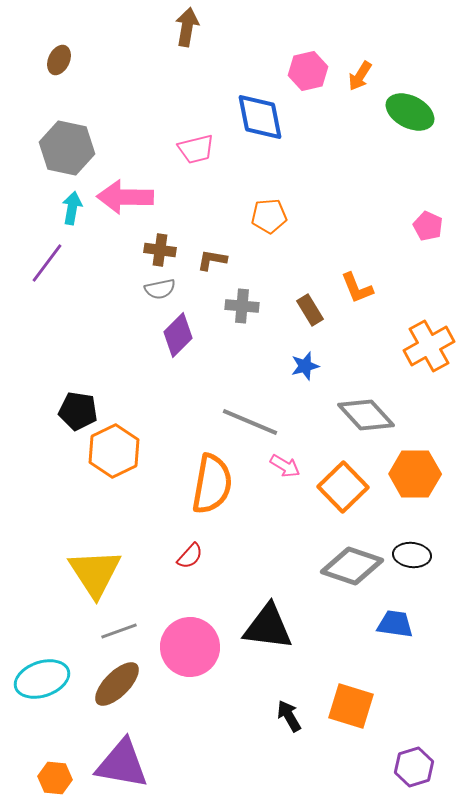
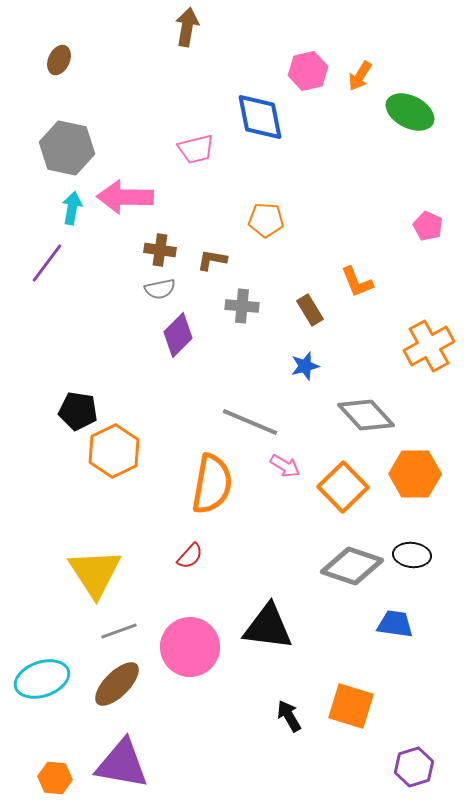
orange pentagon at (269, 216): moved 3 px left, 4 px down; rotated 8 degrees clockwise
orange L-shape at (357, 288): moved 6 px up
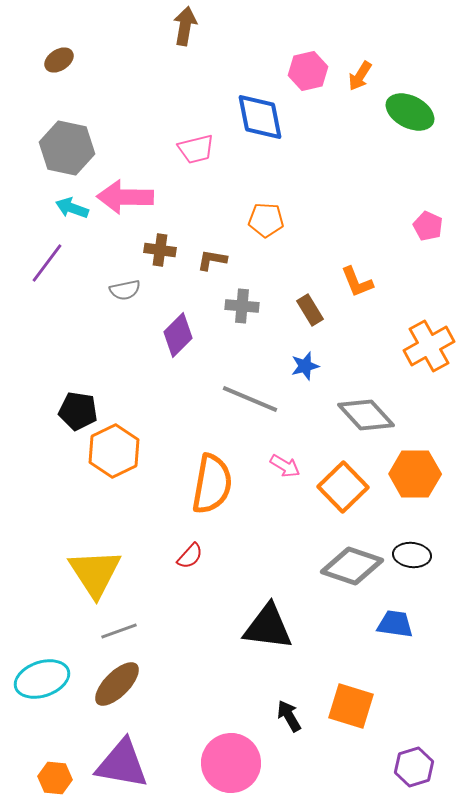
brown arrow at (187, 27): moved 2 px left, 1 px up
brown ellipse at (59, 60): rotated 32 degrees clockwise
cyan arrow at (72, 208): rotated 80 degrees counterclockwise
gray semicircle at (160, 289): moved 35 px left, 1 px down
gray line at (250, 422): moved 23 px up
pink circle at (190, 647): moved 41 px right, 116 px down
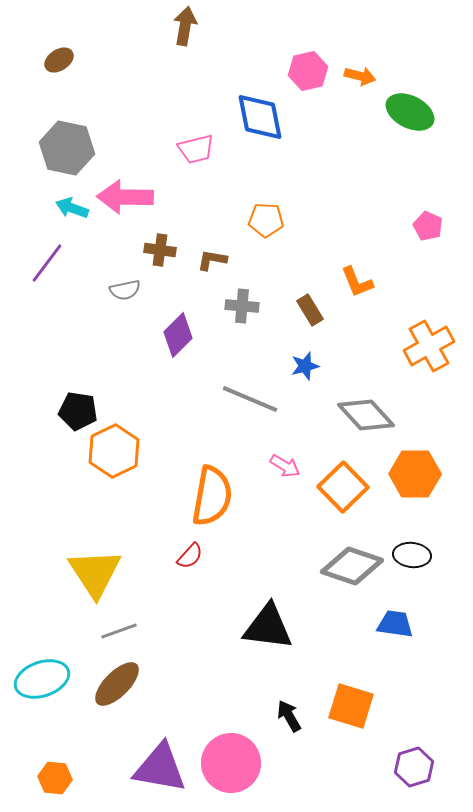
orange arrow at (360, 76): rotated 108 degrees counterclockwise
orange semicircle at (212, 484): moved 12 px down
purple triangle at (122, 764): moved 38 px right, 4 px down
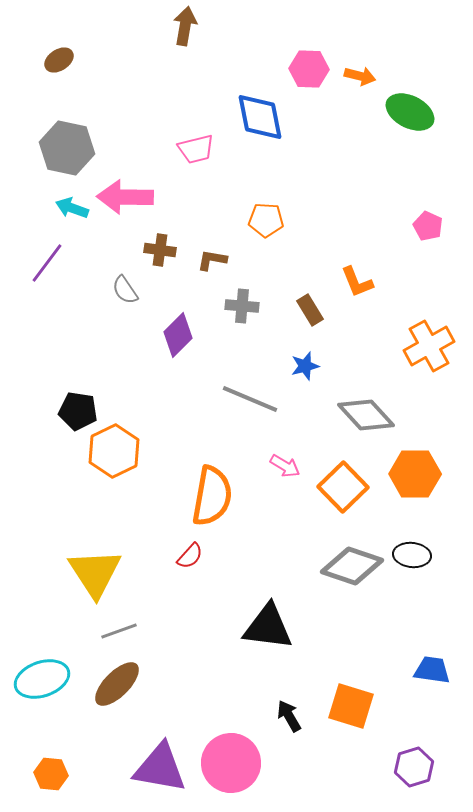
pink hexagon at (308, 71): moved 1 px right, 2 px up; rotated 15 degrees clockwise
gray semicircle at (125, 290): rotated 68 degrees clockwise
blue trapezoid at (395, 624): moved 37 px right, 46 px down
orange hexagon at (55, 778): moved 4 px left, 4 px up
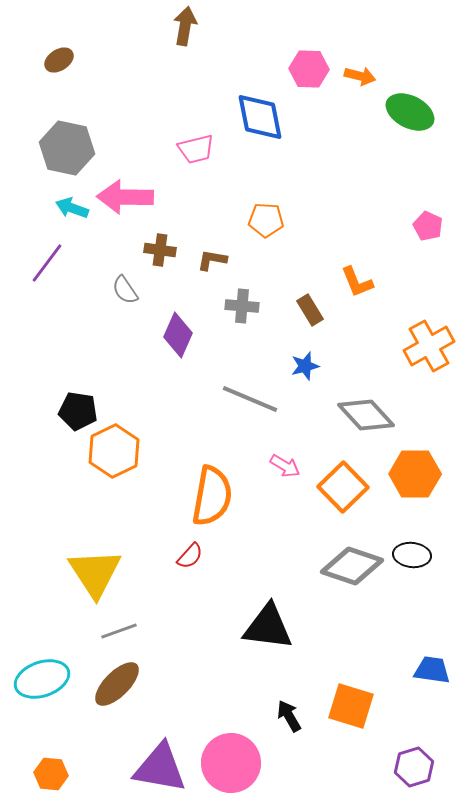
purple diamond at (178, 335): rotated 21 degrees counterclockwise
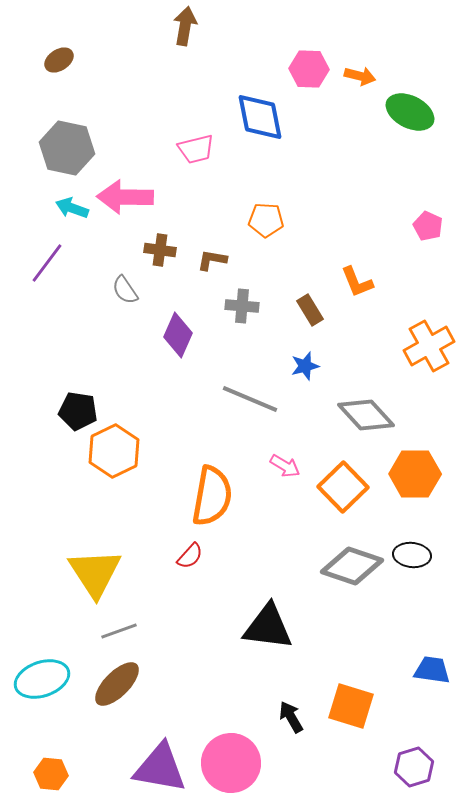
black arrow at (289, 716): moved 2 px right, 1 px down
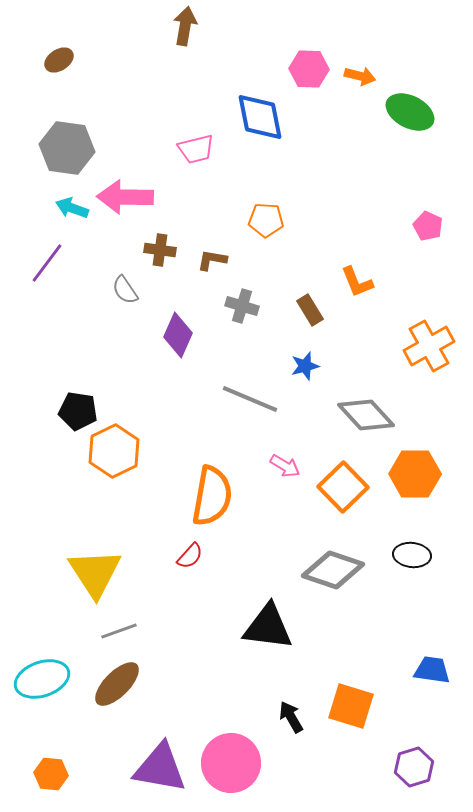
gray hexagon at (67, 148): rotated 4 degrees counterclockwise
gray cross at (242, 306): rotated 12 degrees clockwise
gray diamond at (352, 566): moved 19 px left, 4 px down
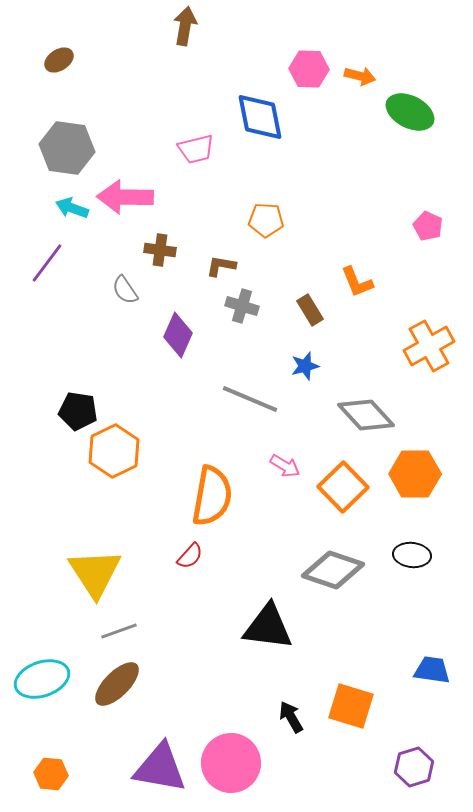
brown L-shape at (212, 260): moved 9 px right, 6 px down
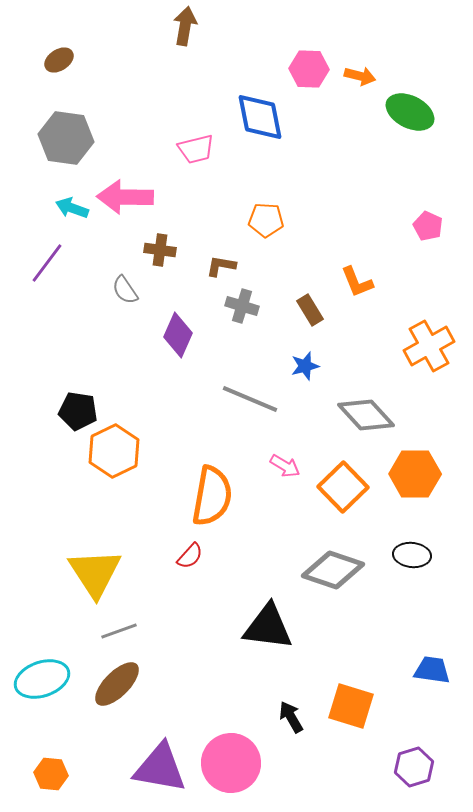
gray hexagon at (67, 148): moved 1 px left, 10 px up
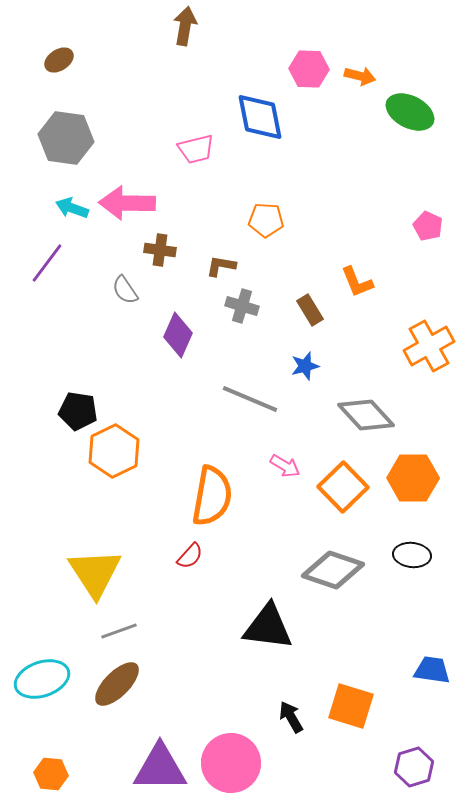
pink arrow at (125, 197): moved 2 px right, 6 px down
orange hexagon at (415, 474): moved 2 px left, 4 px down
purple triangle at (160, 768): rotated 10 degrees counterclockwise
